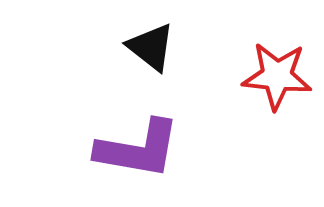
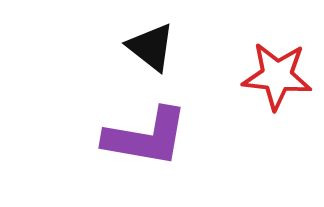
purple L-shape: moved 8 px right, 12 px up
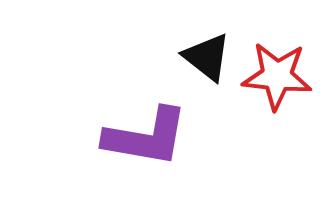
black triangle: moved 56 px right, 10 px down
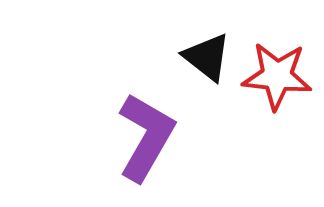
purple L-shape: rotated 70 degrees counterclockwise
